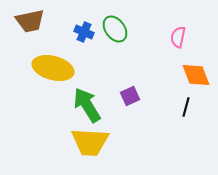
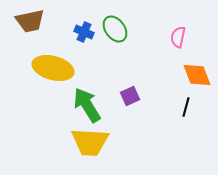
orange diamond: moved 1 px right
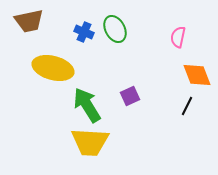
brown trapezoid: moved 1 px left
green ellipse: rotated 8 degrees clockwise
black line: moved 1 px right, 1 px up; rotated 12 degrees clockwise
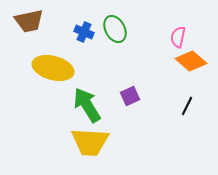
orange diamond: moved 6 px left, 14 px up; rotated 28 degrees counterclockwise
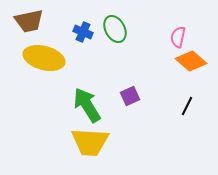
blue cross: moved 1 px left
yellow ellipse: moved 9 px left, 10 px up
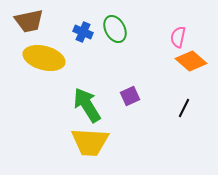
black line: moved 3 px left, 2 px down
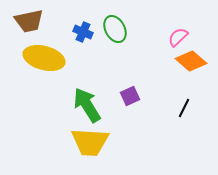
pink semicircle: rotated 35 degrees clockwise
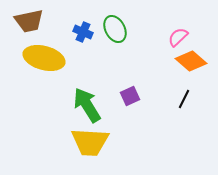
black line: moved 9 px up
